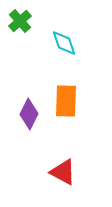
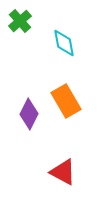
cyan diamond: rotated 8 degrees clockwise
orange rectangle: rotated 32 degrees counterclockwise
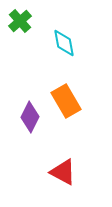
purple diamond: moved 1 px right, 3 px down
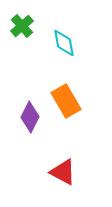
green cross: moved 2 px right, 5 px down
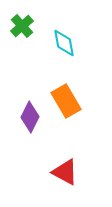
red triangle: moved 2 px right
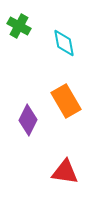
green cross: moved 3 px left; rotated 20 degrees counterclockwise
purple diamond: moved 2 px left, 3 px down
red triangle: rotated 20 degrees counterclockwise
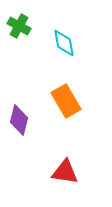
purple diamond: moved 9 px left; rotated 12 degrees counterclockwise
